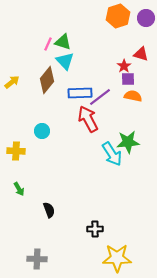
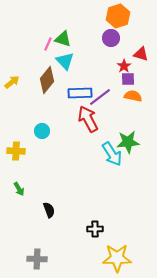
purple circle: moved 35 px left, 20 px down
green triangle: moved 3 px up
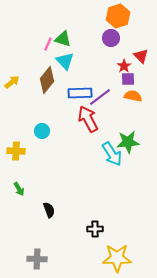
red triangle: moved 2 px down; rotated 28 degrees clockwise
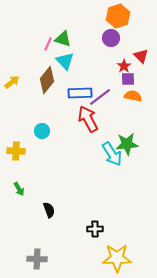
green star: moved 1 px left, 2 px down
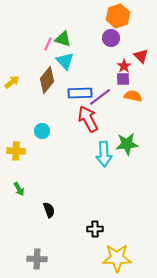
purple square: moved 5 px left
cyan arrow: moved 8 px left; rotated 30 degrees clockwise
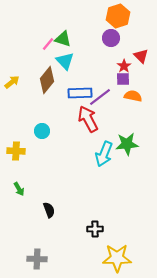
pink line: rotated 16 degrees clockwise
cyan arrow: rotated 25 degrees clockwise
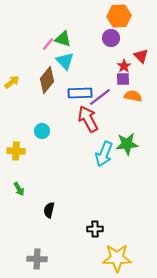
orange hexagon: moved 1 px right; rotated 15 degrees clockwise
black semicircle: rotated 147 degrees counterclockwise
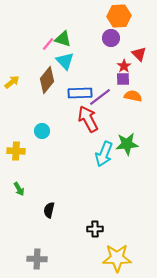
red triangle: moved 2 px left, 2 px up
